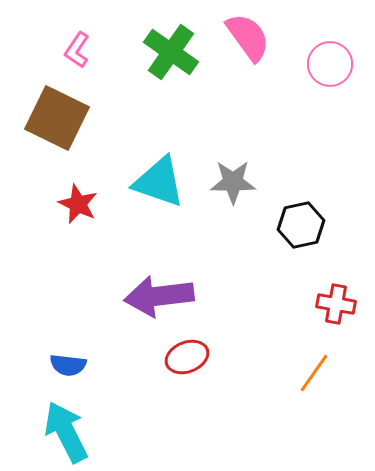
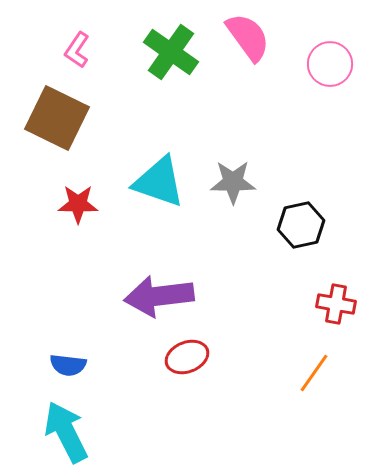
red star: rotated 24 degrees counterclockwise
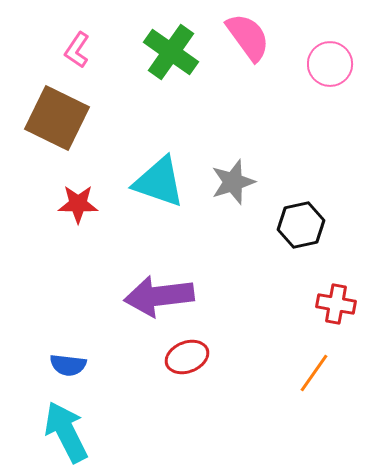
gray star: rotated 18 degrees counterclockwise
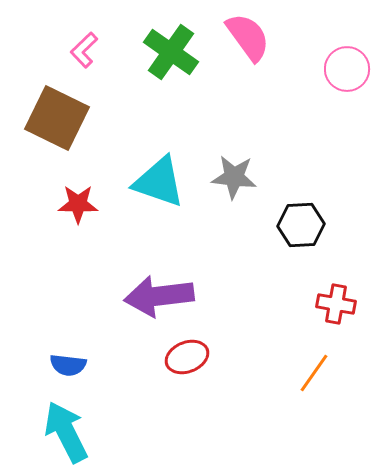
pink L-shape: moved 7 px right; rotated 12 degrees clockwise
pink circle: moved 17 px right, 5 px down
gray star: moved 1 px right, 5 px up; rotated 24 degrees clockwise
black hexagon: rotated 9 degrees clockwise
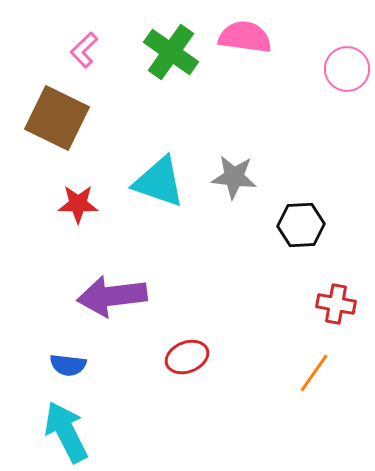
pink semicircle: moved 3 px left; rotated 46 degrees counterclockwise
purple arrow: moved 47 px left
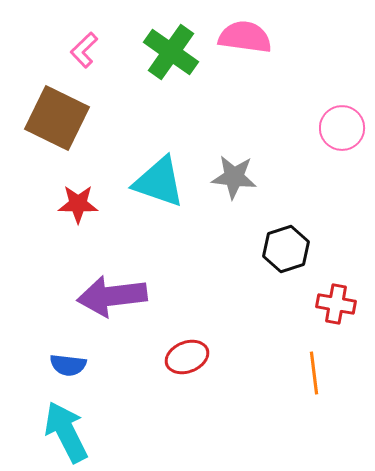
pink circle: moved 5 px left, 59 px down
black hexagon: moved 15 px left, 24 px down; rotated 15 degrees counterclockwise
orange line: rotated 42 degrees counterclockwise
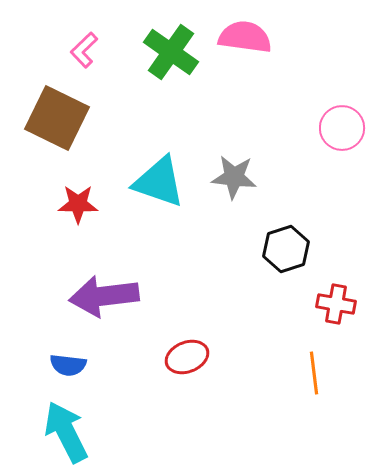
purple arrow: moved 8 px left
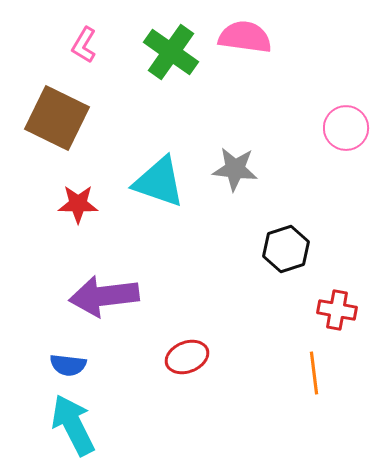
pink L-shape: moved 5 px up; rotated 15 degrees counterclockwise
pink circle: moved 4 px right
gray star: moved 1 px right, 8 px up
red cross: moved 1 px right, 6 px down
cyan arrow: moved 7 px right, 7 px up
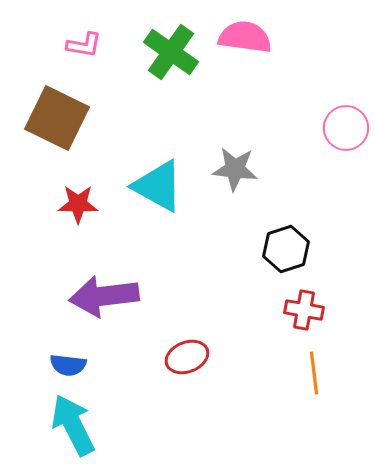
pink L-shape: rotated 111 degrees counterclockwise
cyan triangle: moved 1 px left, 4 px down; rotated 10 degrees clockwise
red cross: moved 33 px left
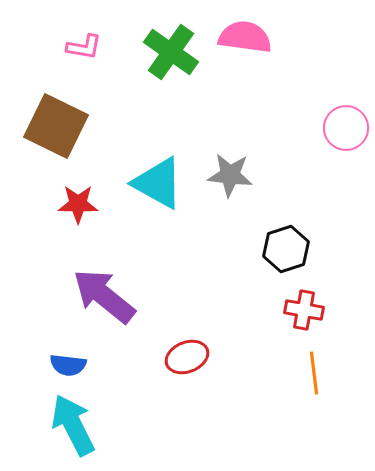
pink L-shape: moved 2 px down
brown square: moved 1 px left, 8 px down
gray star: moved 5 px left, 6 px down
cyan triangle: moved 3 px up
purple arrow: rotated 46 degrees clockwise
